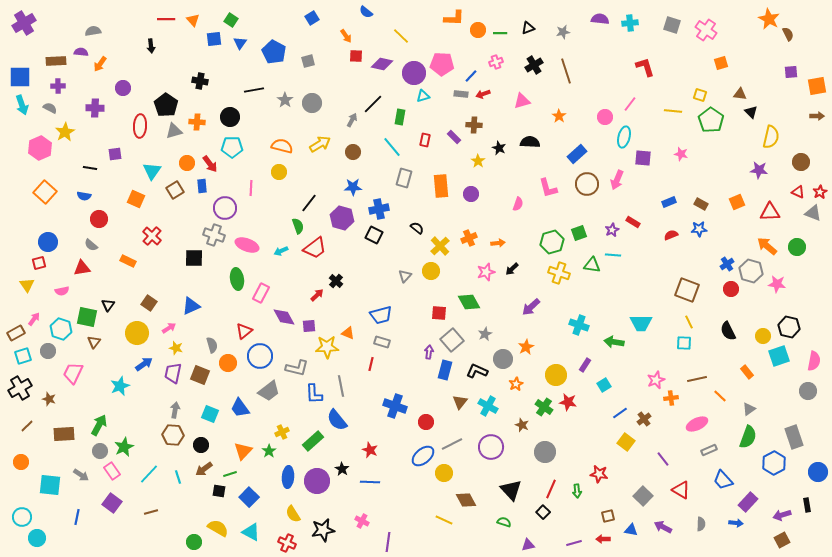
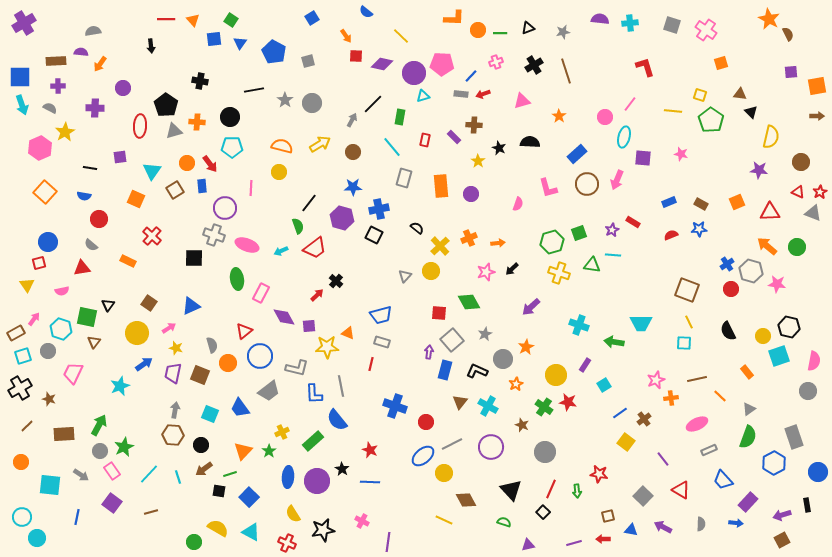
purple square at (115, 154): moved 5 px right, 3 px down
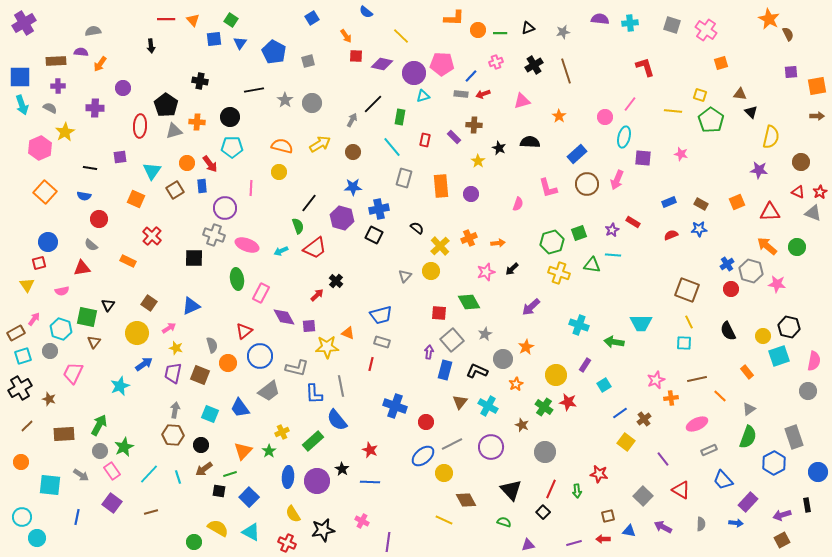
gray circle at (48, 351): moved 2 px right
blue triangle at (631, 530): moved 2 px left, 1 px down
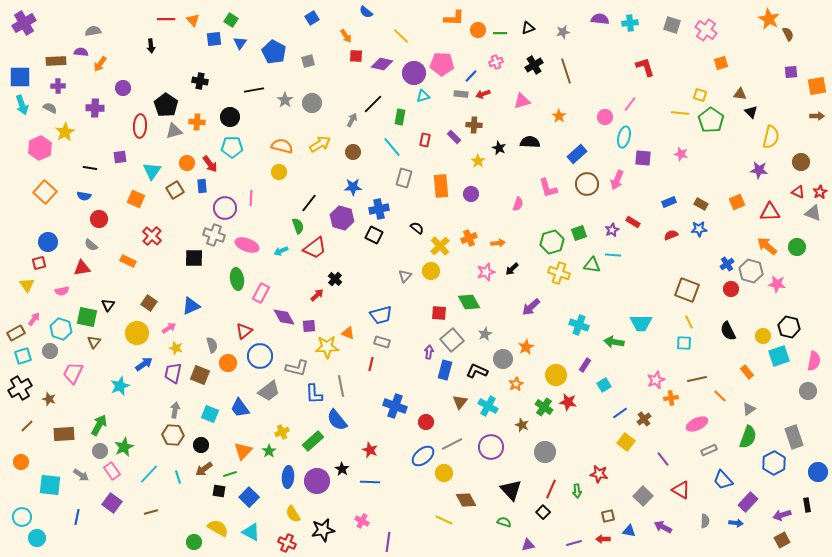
yellow line at (673, 111): moved 7 px right, 2 px down
pink line at (251, 188): moved 10 px down
black cross at (336, 281): moved 1 px left, 2 px up
gray semicircle at (701, 524): moved 4 px right, 3 px up
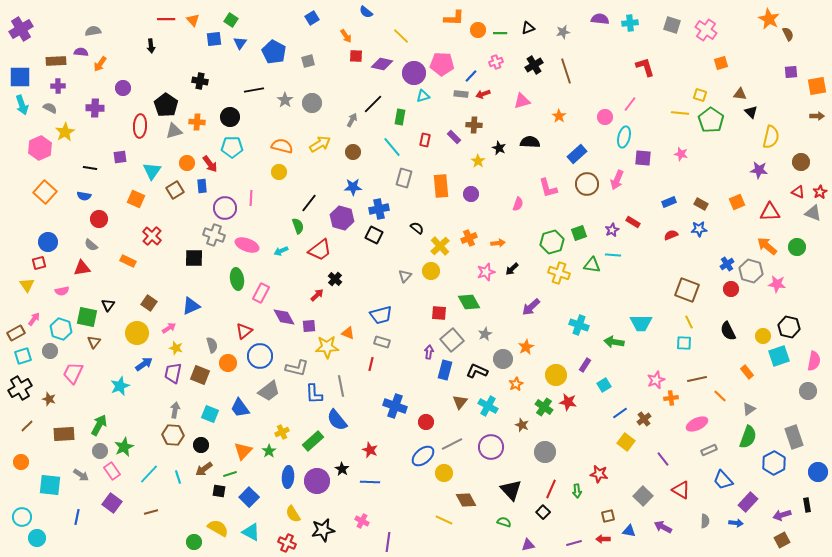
purple cross at (24, 23): moved 3 px left, 6 px down
red trapezoid at (315, 248): moved 5 px right, 2 px down
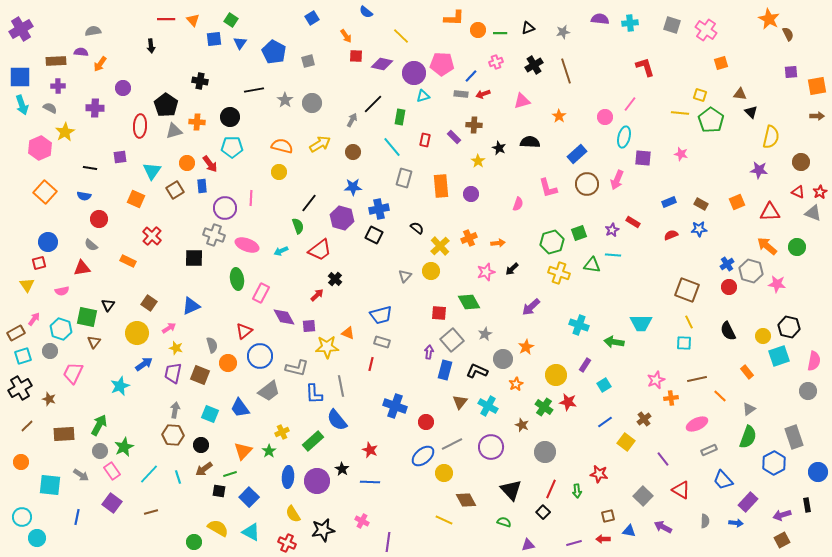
red circle at (731, 289): moved 2 px left, 2 px up
blue line at (620, 413): moved 15 px left, 9 px down
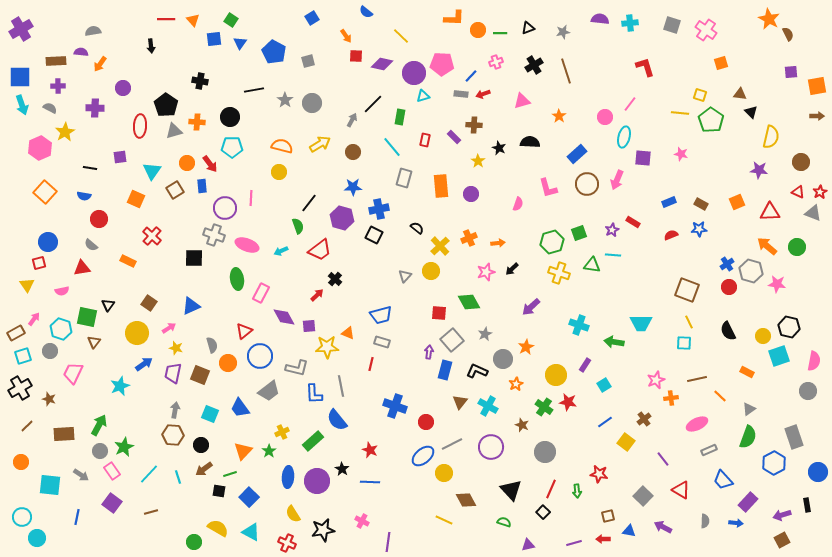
orange rectangle at (747, 372): rotated 24 degrees counterclockwise
